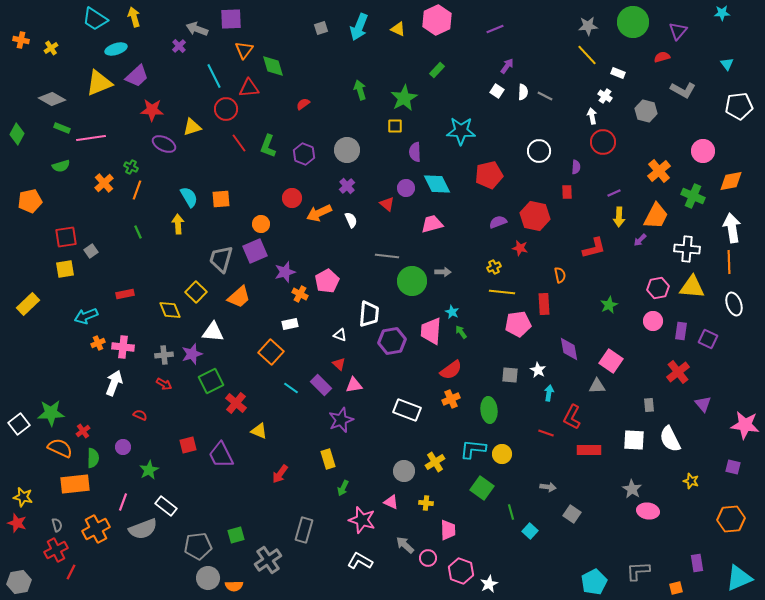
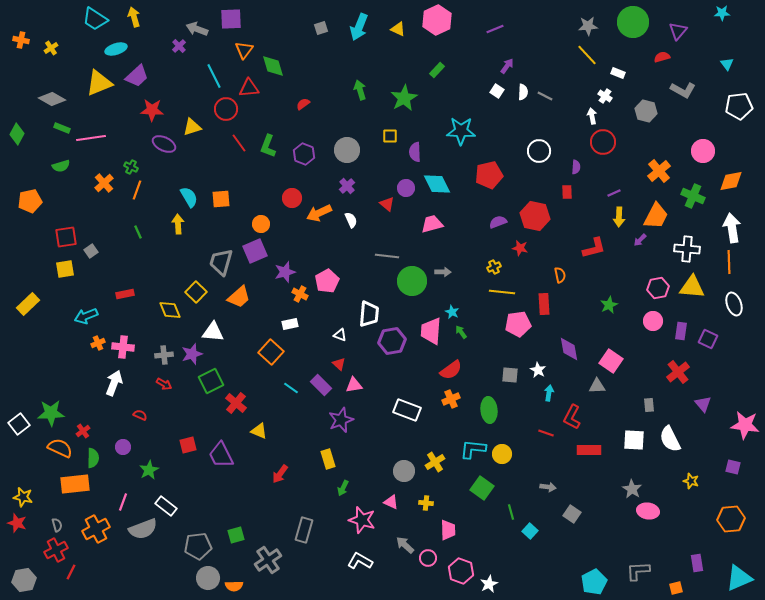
yellow square at (395, 126): moved 5 px left, 10 px down
gray trapezoid at (221, 259): moved 3 px down
gray hexagon at (19, 582): moved 5 px right, 2 px up
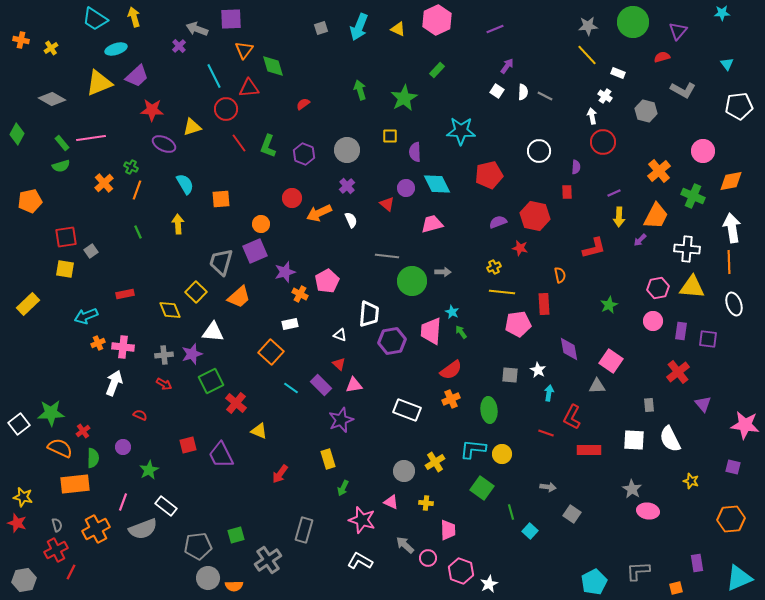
green rectangle at (62, 128): moved 15 px down; rotated 28 degrees clockwise
cyan semicircle at (189, 197): moved 4 px left, 13 px up
yellow square at (65, 269): rotated 18 degrees clockwise
purple square at (708, 339): rotated 18 degrees counterclockwise
